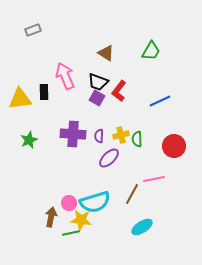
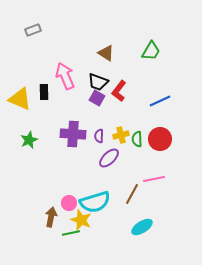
yellow triangle: rotated 30 degrees clockwise
red circle: moved 14 px left, 7 px up
yellow star: rotated 15 degrees clockwise
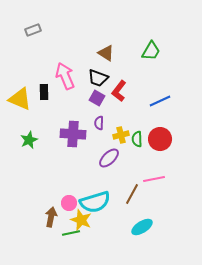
black trapezoid: moved 4 px up
purple semicircle: moved 13 px up
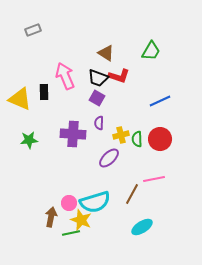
red L-shape: moved 15 px up; rotated 110 degrees counterclockwise
green star: rotated 18 degrees clockwise
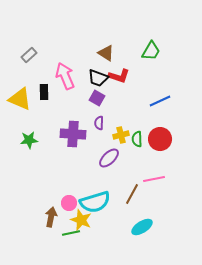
gray rectangle: moved 4 px left, 25 px down; rotated 21 degrees counterclockwise
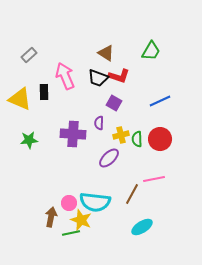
purple square: moved 17 px right, 5 px down
cyan semicircle: rotated 24 degrees clockwise
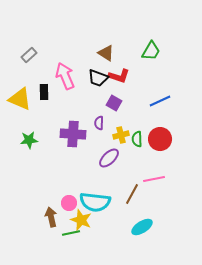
brown arrow: rotated 24 degrees counterclockwise
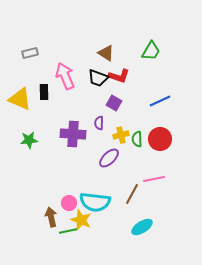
gray rectangle: moved 1 px right, 2 px up; rotated 28 degrees clockwise
green line: moved 3 px left, 2 px up
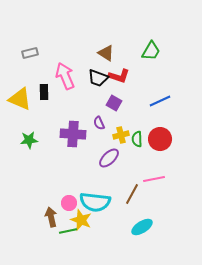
purple semicircle: rotated 24 degrees counterclockwise
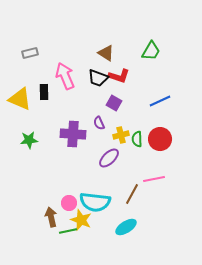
cyan ellipse: moved 16 px left
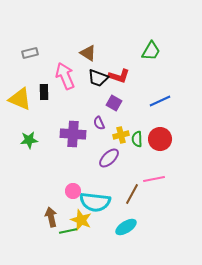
brown triangle: moved 18 px left
pink circle: moved 4 px right, 12 px up
